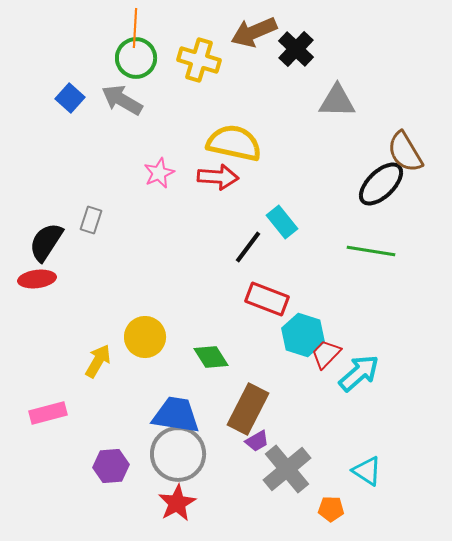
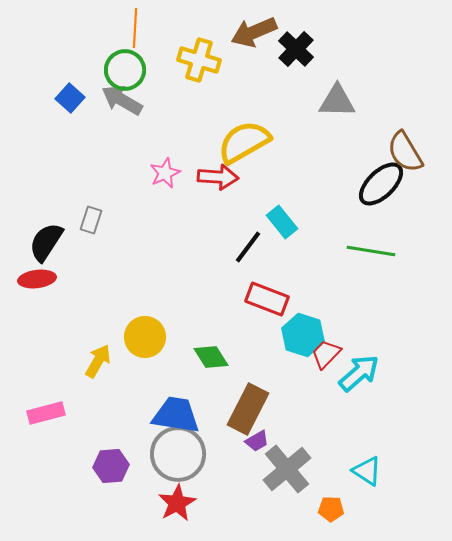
green circle: moved 11 px left, 12 px down
yellow semicircle: moved 10 px right, 1 px up; rotated 42 degrees counterclockwise
pink star: moved 6 px right
pink rectangle: moved 2 px left
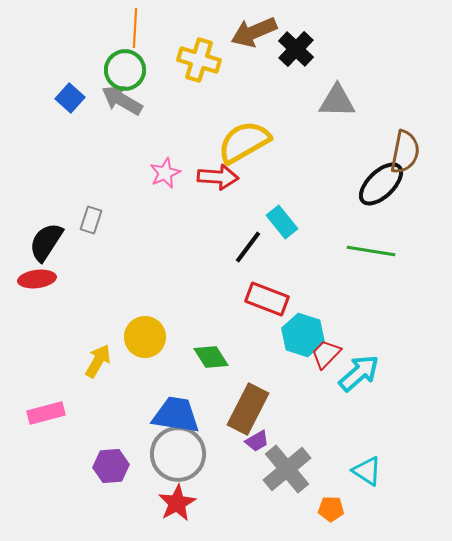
brown semicircle: rotated 138 degrees counterclockwise
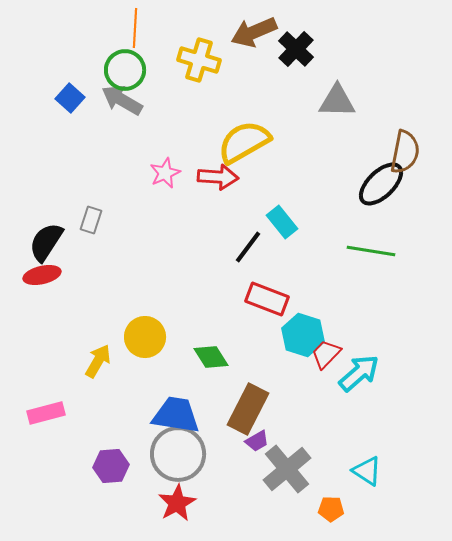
red ellipse: moved 5 px right, 4 px up; rotated 6 degrees counterclockwise
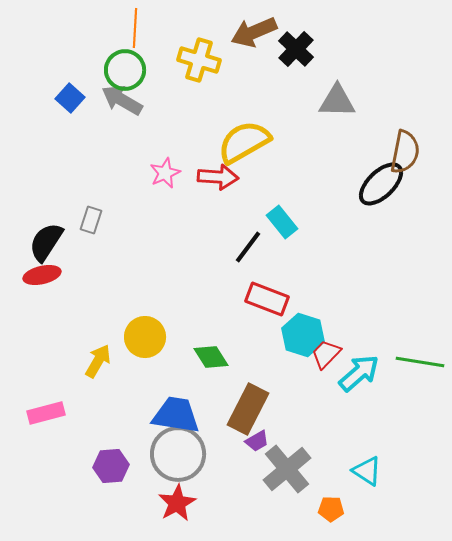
green line: moved 49 px right, 111 px down
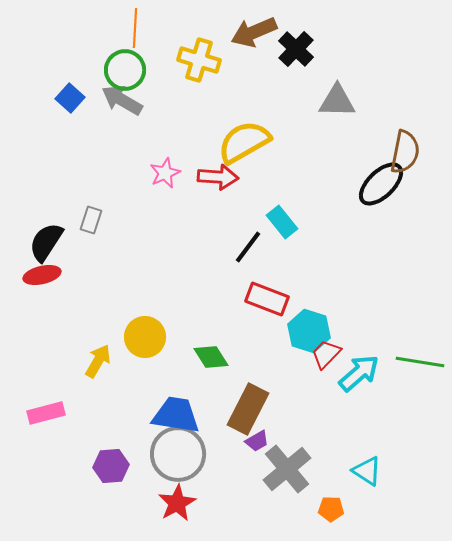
cyan hexagon: moved 6 px right, 4 px up
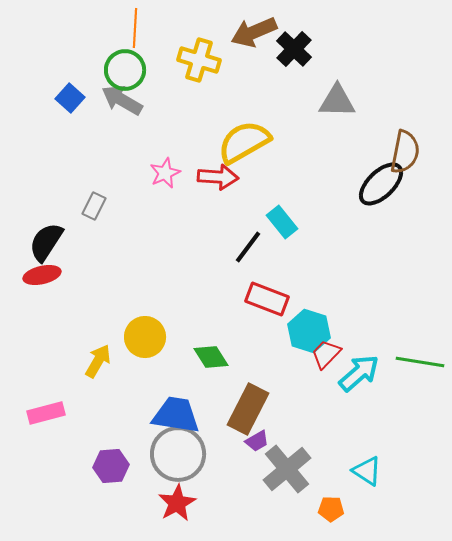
black cross: moved 2 px left
gray rectangle: moved 3 px right, 14 px up; rotated 8 degrees clockwise
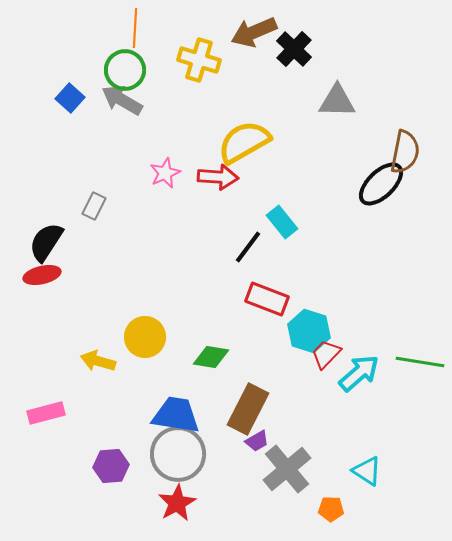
green diamond: rotated 48 degrees counterclockwise
yellow arrow: rotated 104 degrees counterclockwise
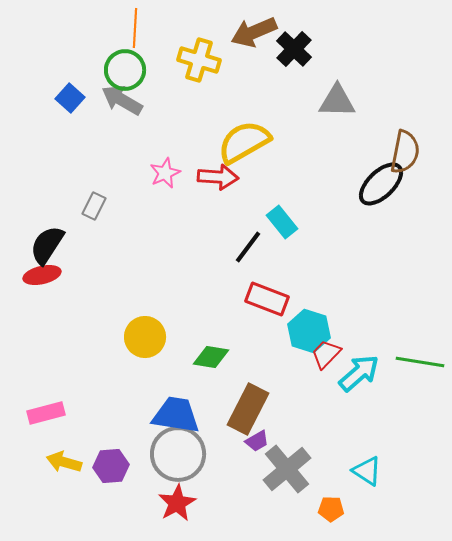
black semicircle: moved 1 px right, 3 px down
yellow arrow: moved 34 px left, 101 px down
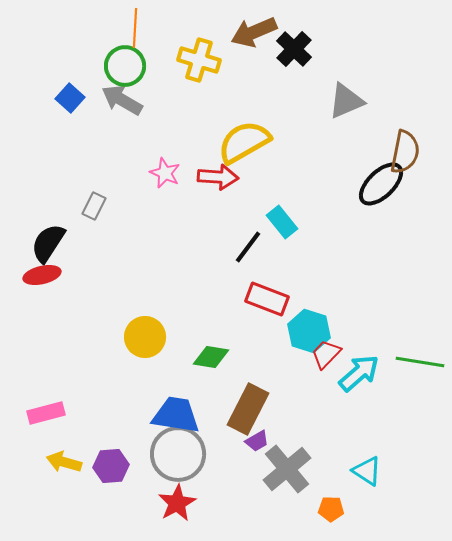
green circle: moved 4 px up
gray triangle: moved 9 px right; rotated 24 degrees counterclockwise
pink star: rotated 24 degrees counterclockwise
black semicircle: moved 1 px right, 2 px up
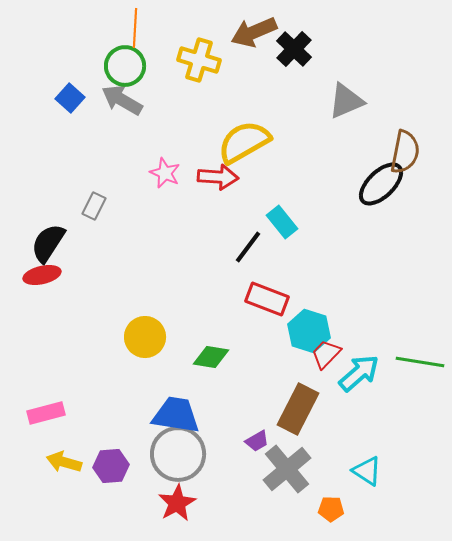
brown rectangle: moved 50 px right
